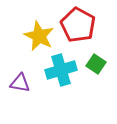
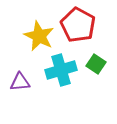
purple triangle: moved 1 px up; rotated 15 degrees counterclockwise
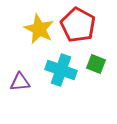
yellow star: moved 7 px up
green square: rotated 12 degrees counterclockwise
cyan cross: rotated 36 degrees clockwise
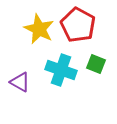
purple triangle: rotated 35 degrees clockwise
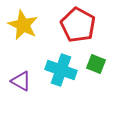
yellow star: moved 16 px left, 4 px up
purple triangle: moved 1 px right, 1 px up
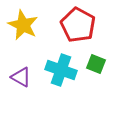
purple triangle: moved 4 px up
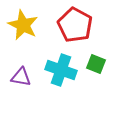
red pentagon: moved 3 px left
purple triangle: rotated 20 degrees counterclockwise
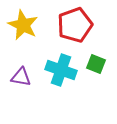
red pentagon: rotated 24 degrees clockwise
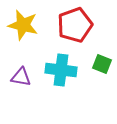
yellow star: rotated 12 degrees counterclockwise
green square: moved 6 px right
cyan cross: rotated 12 degrees counterclockwise
